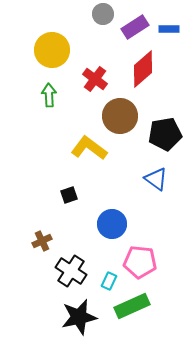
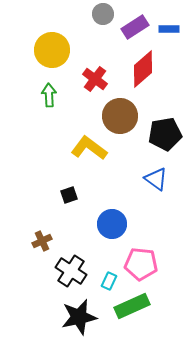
pink pentagon: moved 1 px right, 2 px down
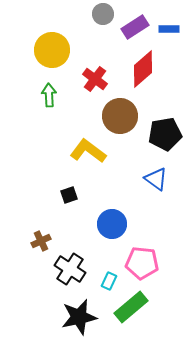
yellow L-shape: moved 1 px left, 3 px down
brown cross: moved 1 px left
pink pentagon: moved 1 px right, 1 px up
black cross: moved 1 px left, 2 px up
green rectangle: moved 1 px left, 1 px down; rotated 16 degrees counterclockwise
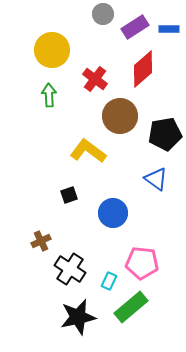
blue circle: moved 1 px right, 11 px up
black star: moved 1 px left
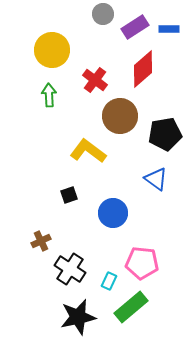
red cross: moved 1 px down
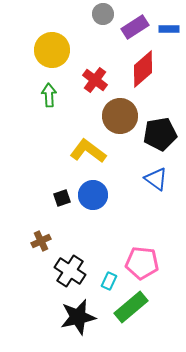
black pentagon: moved 5 px left
black square: moved 7 px left, 3 px down
blue circle: moved 20 px left, 18 px up
black cross: moved 2 px down
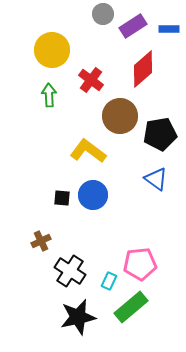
purple rectangle: moved 2 px left, 1 px up
red cross: moved 4 px left
black square: rotated 24 degrees clockwise
pink pentagon: moved 2 px left, 1 px down; rotated 12 degrees counterclockwise
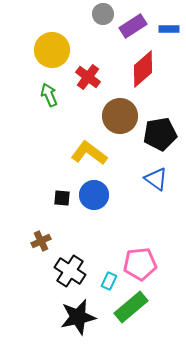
red cross: moved 3 px left, 3 px up
green arrow: rotated 20 degrees counterclockwise
yellow L-shape: moved 1 px right, 2 px down
blue circle: moved 1 px right
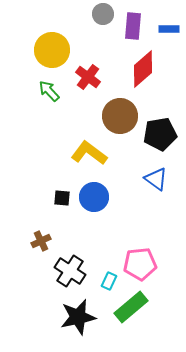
purple rectangle: rotated 52 degrees counterclockwise
green arrow: moved 4 px up; rotated 20 degrees counterclockwise
blue circle: moved 2 px down
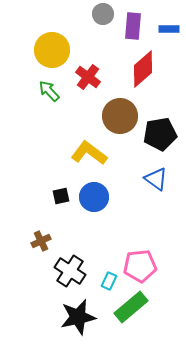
black square: moved 1 px left, 2 px up; rotated 18 degrees counterclockwise
pink pentagon: moved 2 px down
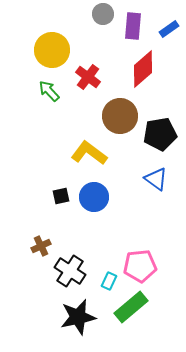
blue rectangle: rotated 36 degrees counterclockwise
brown cross: moved 5 px down
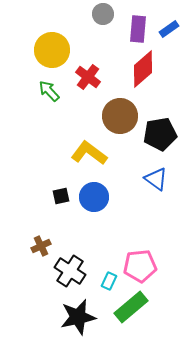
purple rectangle: moved 5 px right, 3 px down
